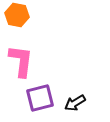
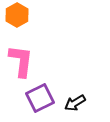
orange hexagon: rotated 20 degrees clockwise
purple square: rotated 12 degrees counterclockwise
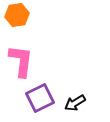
orange hexagon: rotated 20 degrees clockwise
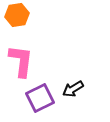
black arrow: moved 2 px left, 14 px up
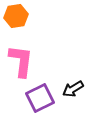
orange hexagon: moved 1 px left, 1 px down
